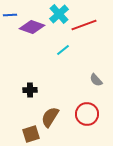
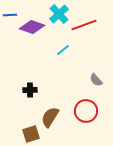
red circle: moved 1 px left, 3 px up
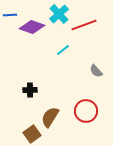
gray semicircle: moved 9 px up
brown square: moved 1 px right; rotated 18 degrees counterclockwise
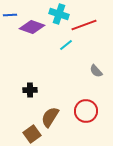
cyan cross: rotated 30 degrees counterclockwise
cyan line: moved 3 px right, 5 px up
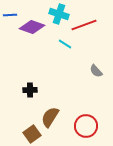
cyan line: moved 1 px left, 1 px up; rotated 72 degrees clockwise
red circle: moved 15 px down
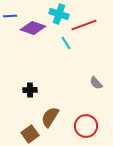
blue line: moved 1 px down
purple diamond: moved 1 px right, 1 px down
cyan line: moved 1 px right, 1 px up; rotated 24 degrees clockwise
gray semicircle: moved 12 px down
brown square: moved 2 px left
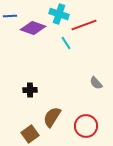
brown semicircle: moved 2 px right
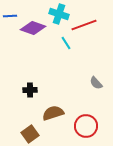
brown semicircle: moved 1 px right, 4 px up; rotated 40 degrees clockwise
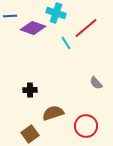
cyan cross: moved 3 px left, 1 px up
red line: moved 2 px right, 3 px down; rotated 20 degrees counterclockwise
